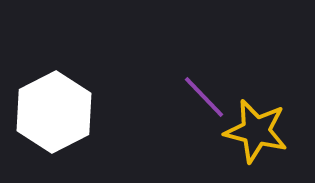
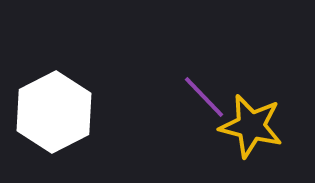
yellow star: moved 5 px left, 5 px up
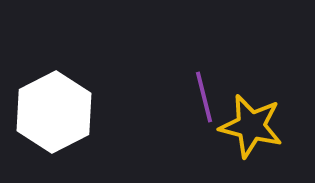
purple line: rotated 30 degrees clockwise
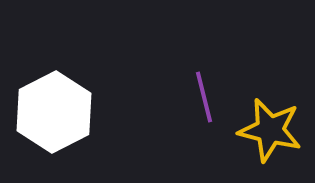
yellow star: moved 19 px right, 4 px down
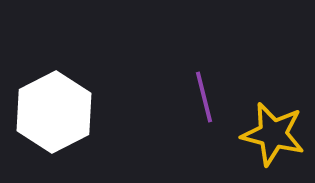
yellow star: moved 3 px right, 4 px down
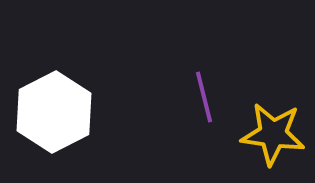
yellow star: rotated 6 degrees counterclockwise
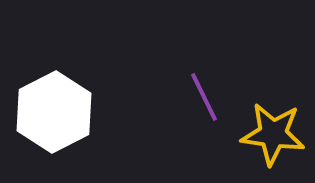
purple line: rotated 12 degrees counterclockwise
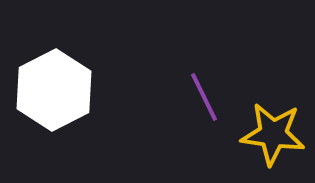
white hexagon: moved 22 px up
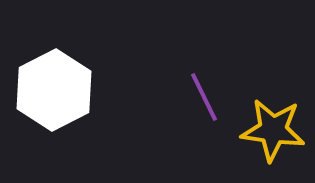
yellow star: moved 4 px up
